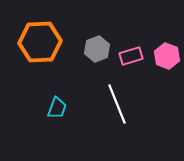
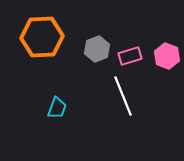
orange hexagon: moved 2 px right, 5 px up
pink rectangle: moved 1 px left
white line: moved 6 px right, 8 px up
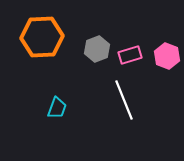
pink rectangle: moved 1 px up
white line: moved 1 px right, 4 px down
